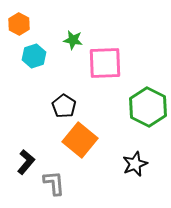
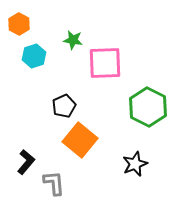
black pentagon: rotated 15 degrees clockwise
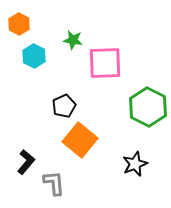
cyan hexagon: rotated 15 degrees counterclockwise
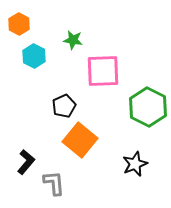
pink square: moved 2 px left, 8 px down
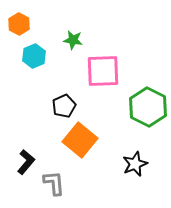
cyan hexagon: rotated 10 degrees clockwise
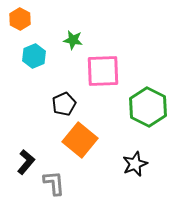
orange hexagon: moved 1 px right, 5 px up
black pentagon: moved 2 px up
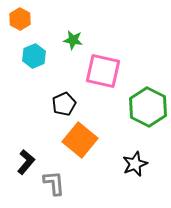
pink square: rotated 15 degrees clockwise
